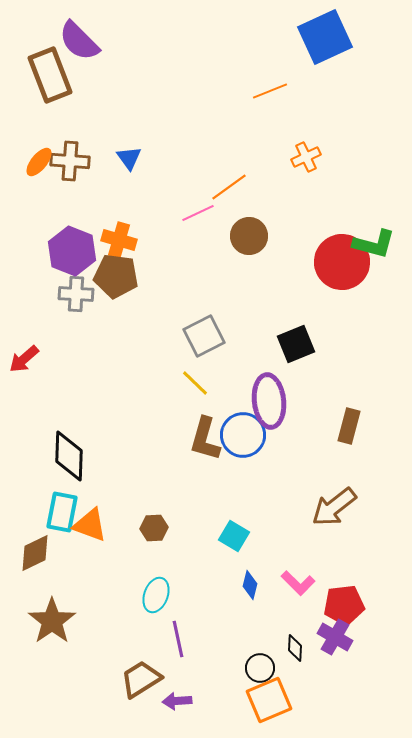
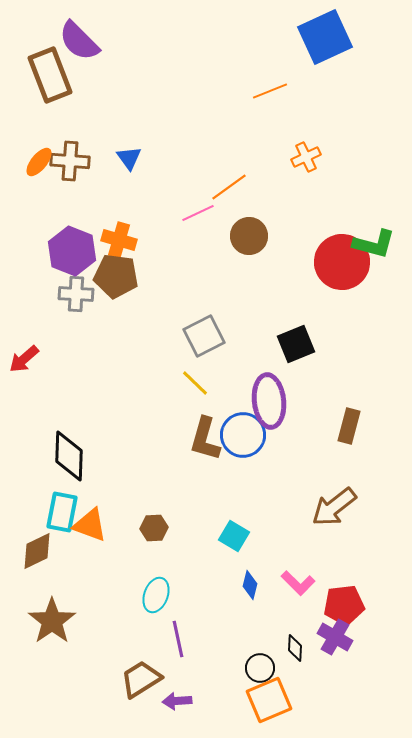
brown diamond at (35, 553): moved 2 px right, 2 px up
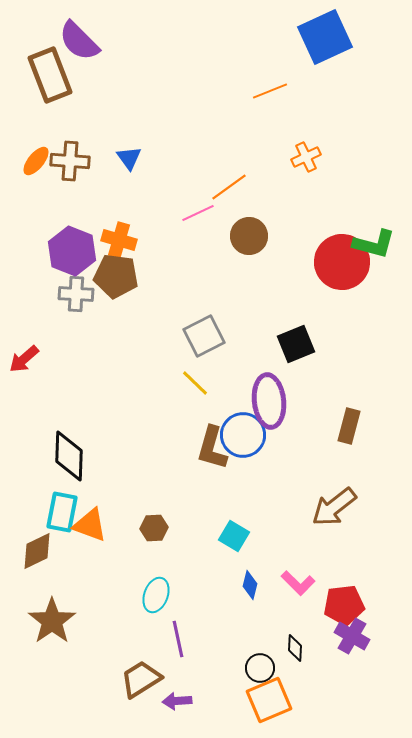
orange ellipse at (39, 162): moved 3 px left, 1 px up
brown L-shape at (205, 439): moved 7 px right, 9 px down
purple cross at (335, 637): moved 17 px right, 1 px up
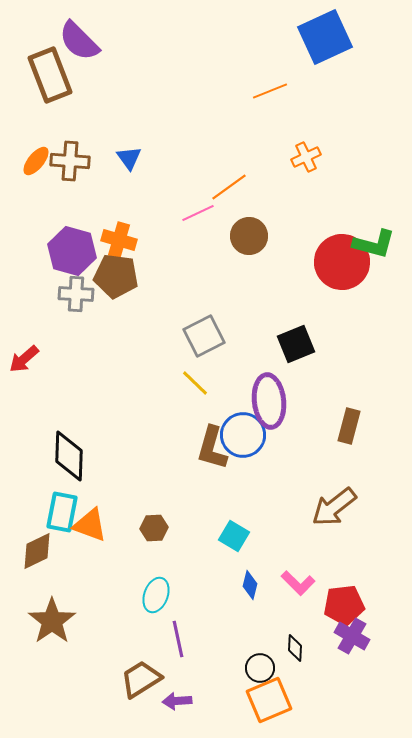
purple hexagon at (72, 251): rotated 6 degrees counterclockwise
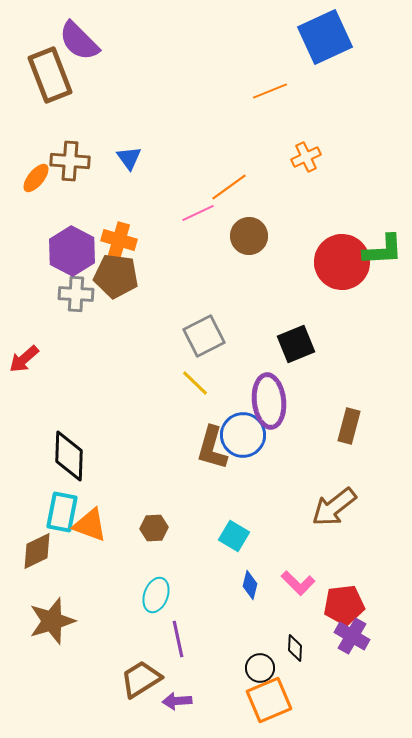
orange ellipse at (36, 161): moved 17 px down
green L-shape at (374, 244): moved 9 px right, 6 px down; rotated 18 degrees counterclockwise
purple hexagon at (72, 251): rotated 12 degrees clockwise
brown star at (52, 621): rotated 18 degrees clockwise
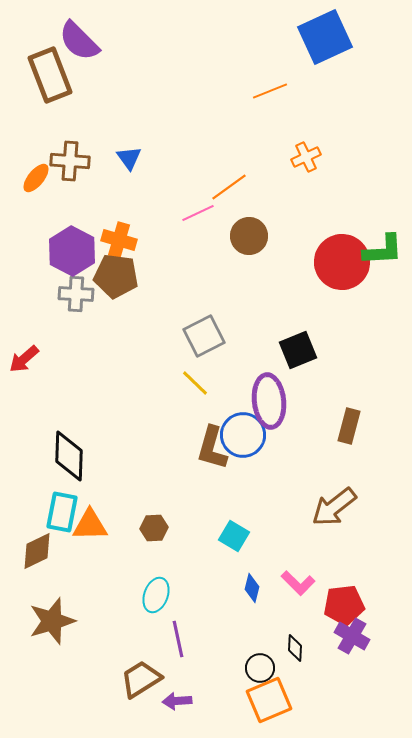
black square at (296, 344): moved 2 px right, 6 px down
orange triangle at (90, 525): rotated 21 degrees counterclockwise
blue diamond at (250, 585): moved 2 px right, 3 px down
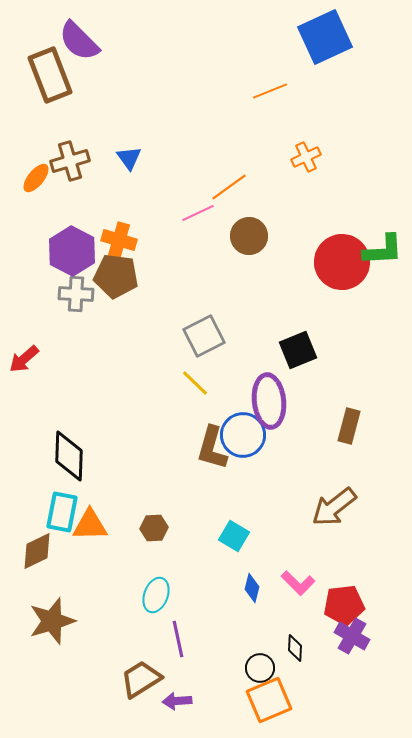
brown cross at (70, 161): rotated 21 degrees counterclockwise
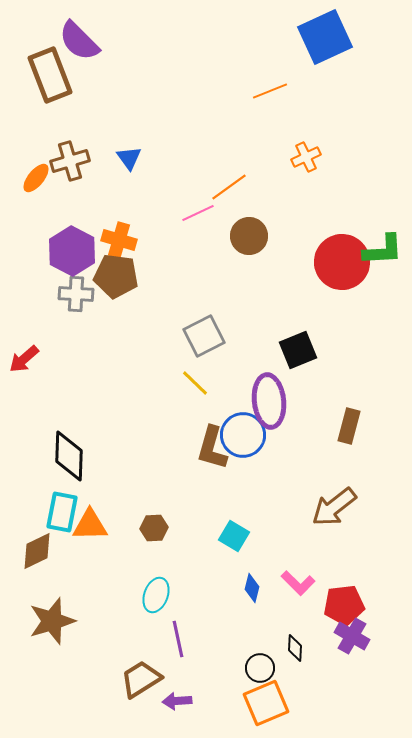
orange square at (269, 700): moved 3 px left, 3 px down
